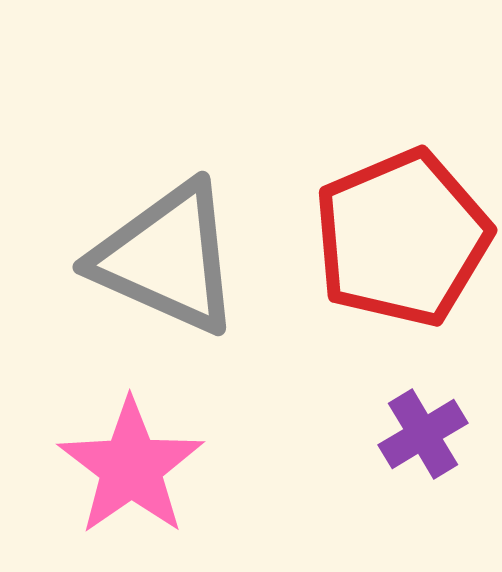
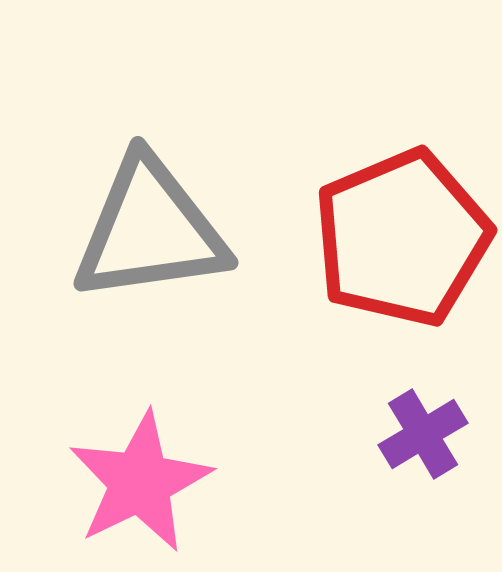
gray triangle: moved 17 px left, 28 px up; rotated 32 degrees counterclockwise
pink star: moved 9 px right, 15 px down; rotated 9 degrees clockwise
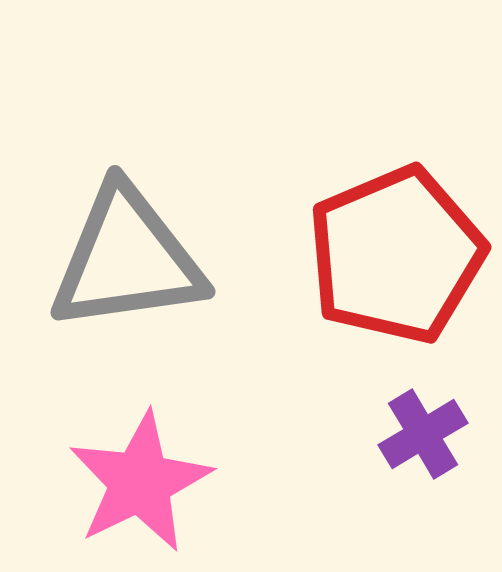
gray triangle: moved 23 px left, 29 px down
red pentagon: moved 6 px left, 17 px down
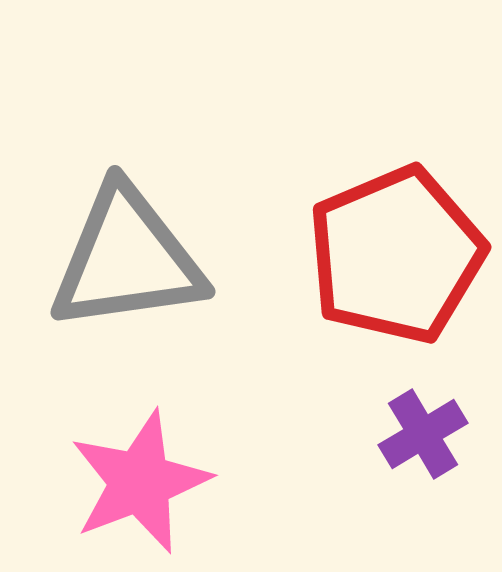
pink star: rotated 5 degrees clockwise
